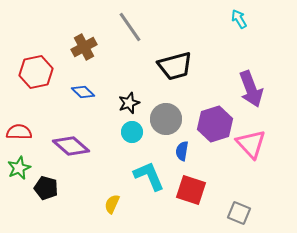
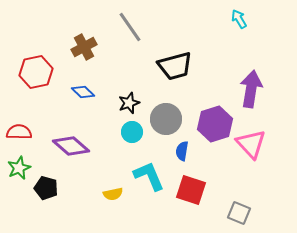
purple arrow: rotated 150 degrees counterclockwise
yellow semicircle: moved 1 px right, 10 px up; rotated 126 degrees counterclockwise
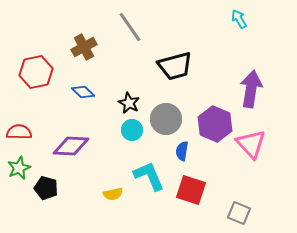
black star: rotated 25 degrees counterclockwise
purple hexagon: rotated 20 degrees counterclockwise
cyan circle: moved 2 px up
purple diamond: rotated 39 degrees counterclockwise
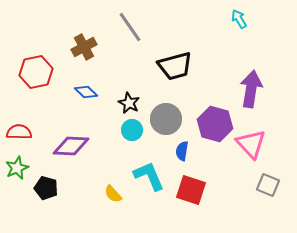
blue diamond: moved 3 px right
purple hexagon: rotated 8 degrees counterclockwise
green star: moved 2 px left
yellow semicircle: rotated 60 degrees clockwise
gray square: moved 29 px right, 28 px up
